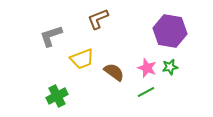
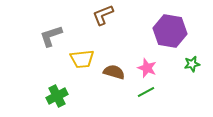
brown L-shape: moved 5 px right, 4 px up
yellow trapezoid: rotated 15 degrees clockwise
green star: moved 22 px right, 3 px up
brown semicircle: rotated 20 degrees counterclockwise
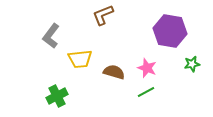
gray L-shape: rotated 35 degrees counterclockwise
yellow trapezoid: moved 2 px left
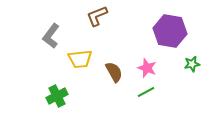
brown L-shape: moved 6 px left, 1 px down
brown semicircle: rotated 45 degrees clockwise
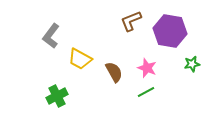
brown L-shape: moved 34 px right, 5 px down
yellow trapezoid: rotated 35 degrees clockwise
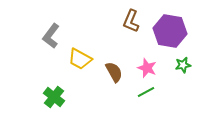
brown L-shape: rotated 45 degrees counterclockwise
green star: moved 9 px left, 1 px down
green cross: moved 3 px left, 1 px down; rotated 25 degrees counterclockwise
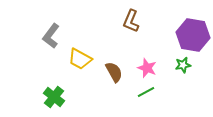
purple hexagon: moved 23 px right, 4 px down
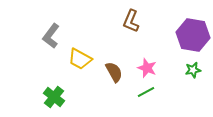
green star: moved 10 px right, 5 px down
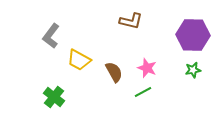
brown L-shape: rotated 100 degrees counterclockwise
purple hexagon: rotated 8 degrees counterclockwise
yellow trapezoid: moved 1 px left, 1 px down
green line: moved 3 px left
